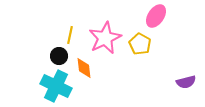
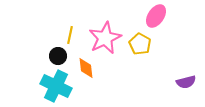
black circle: moved 1 px left
orange diamond: moved 2 px right
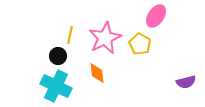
orange diamond: moved 11 px right, 5 px down
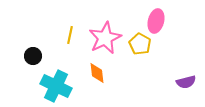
pink ellipse: moved 5 px down; rotated 20 degrees counterclockwise
black circle: moved 25 px left
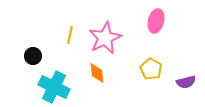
yellow pentagon: moved 11 px right, 25 px down
cyan cross: moved 2 px left, 1 px down
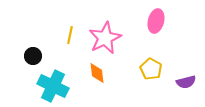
cyan cross: moved 1 px left, 1 px up
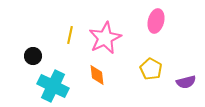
orange diamond: moved 2 px down
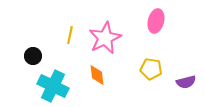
yellow pentagon: rotated 20 degrees counterclockwise
